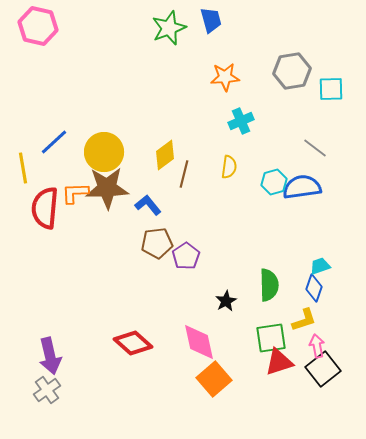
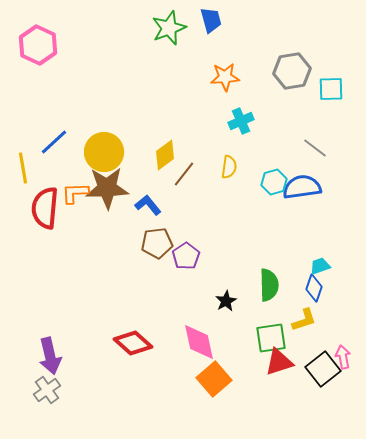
pink hexagon: moved 19 px down; rotated 12 degrees clockwise
brown line: rotated 24 degrees clockwise
pink arrow: moved 26 px right, 11 px down
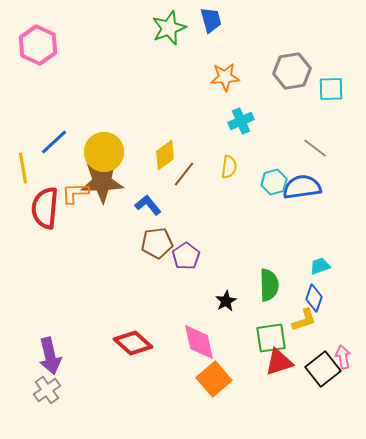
brown star: moved 5 px left, 6 px up
blue diamond: moved 10 px down
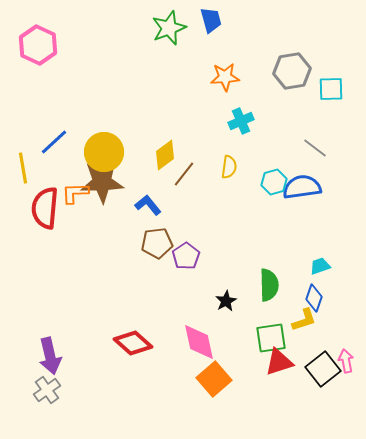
pink arrow: moved 3 px right, 4 px down
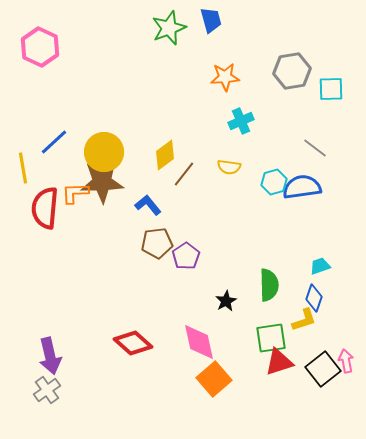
pink hexagon: moved 2 px right, 2 px down
yellow semicircle: rotated 90 degrees clockwise
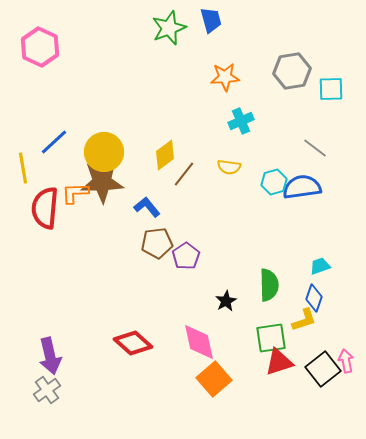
blue L-shape: moved 1 px left, 2 px down
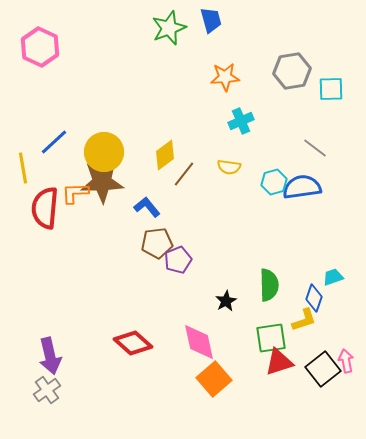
purple pentagon: moved 8 px left, 4 px down; rotated 12 degrees clockwise
cyan trapezoid: moved 13 px right, 11 px down
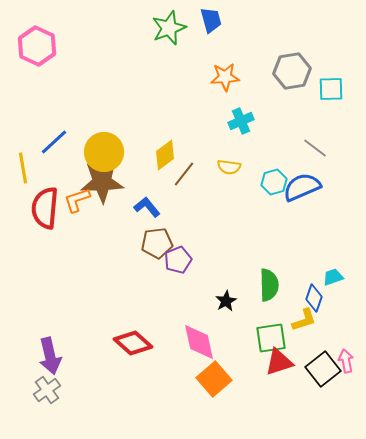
pink hexagon: moved 3 px left, 1 px up
blue semicircle: rotated 15 degrees counterclockwise
orange L-shape: moved 2 px right, 7 px down; rotated 16 degrees counterclockwise
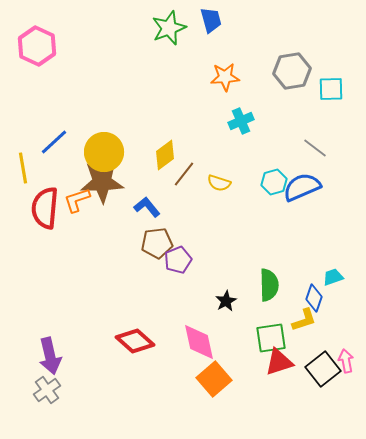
yellow semicircle: moved 10 px left, 16 px down; rotated 10 degrees clockwise
red diamond: moved 2 px right, 2 px up
